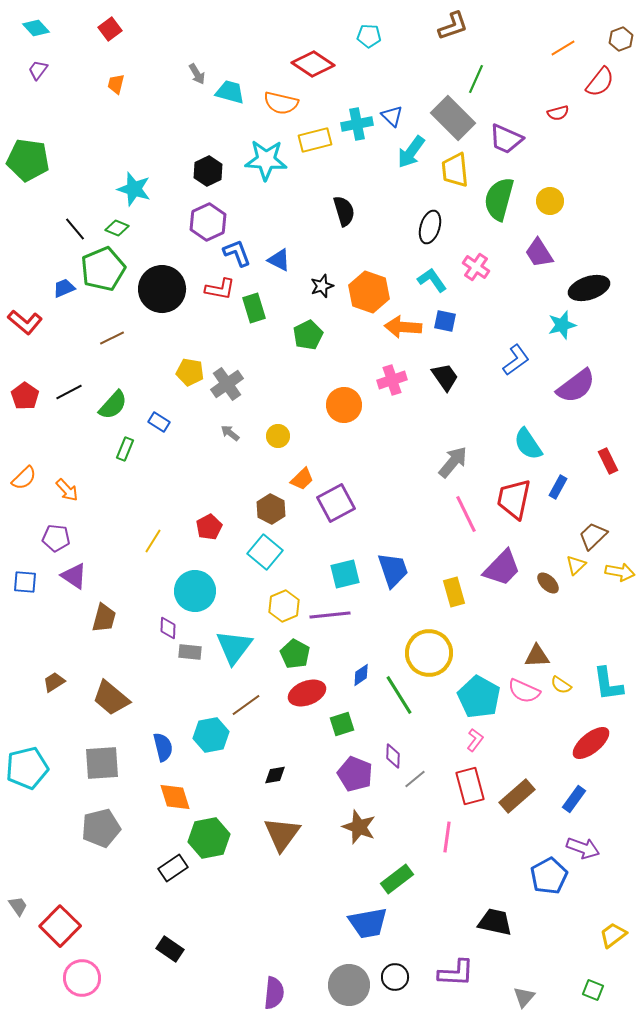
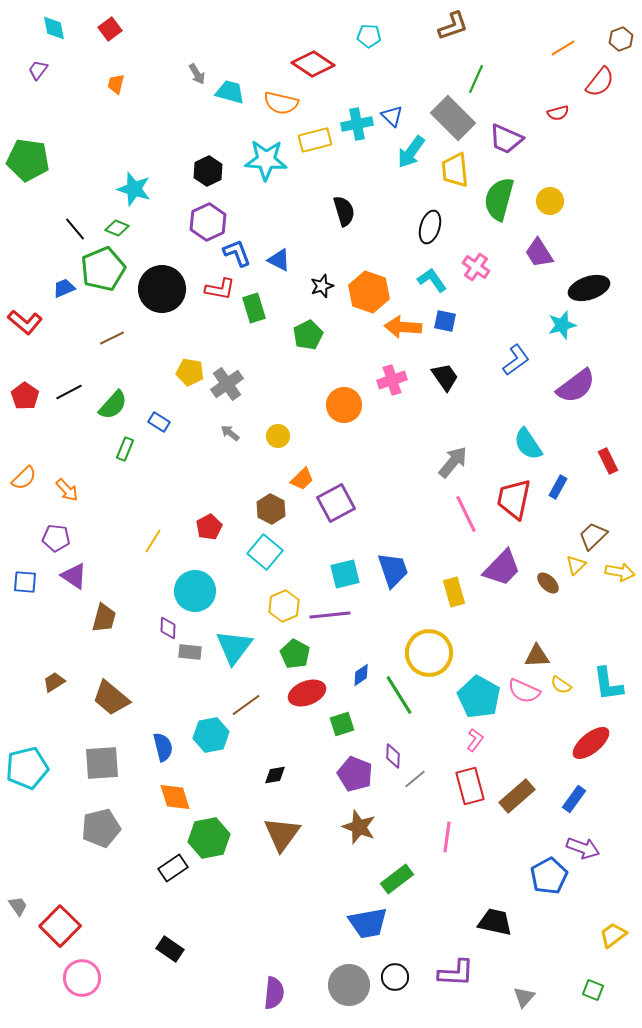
cyan diamond at (36, 28): moved 18 px right; rotated 32 degrees clockwise
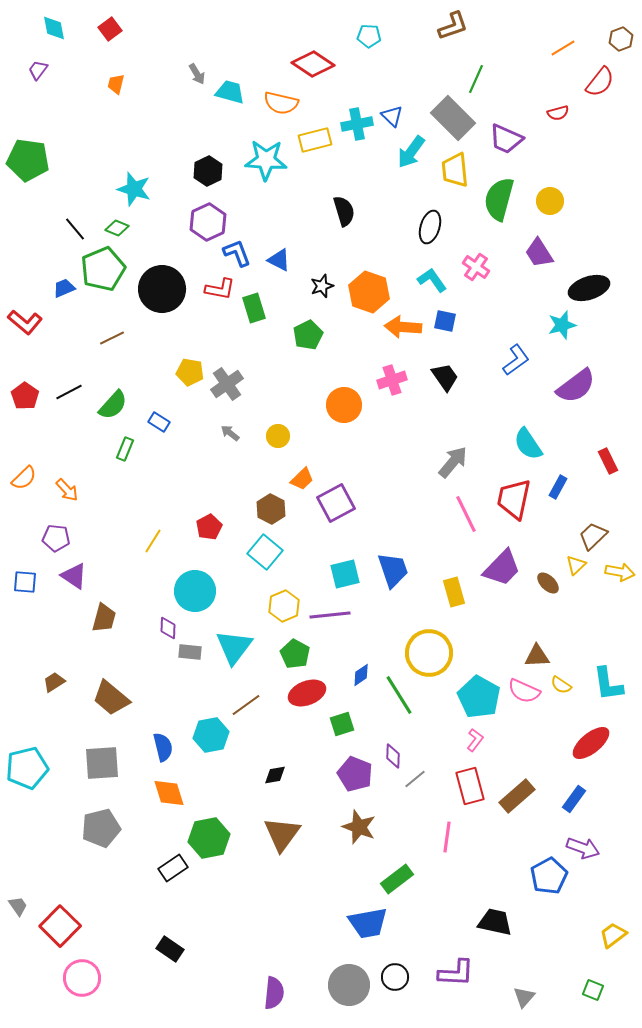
orange diamond at (175, 797): moved 6 px left, 4 px up
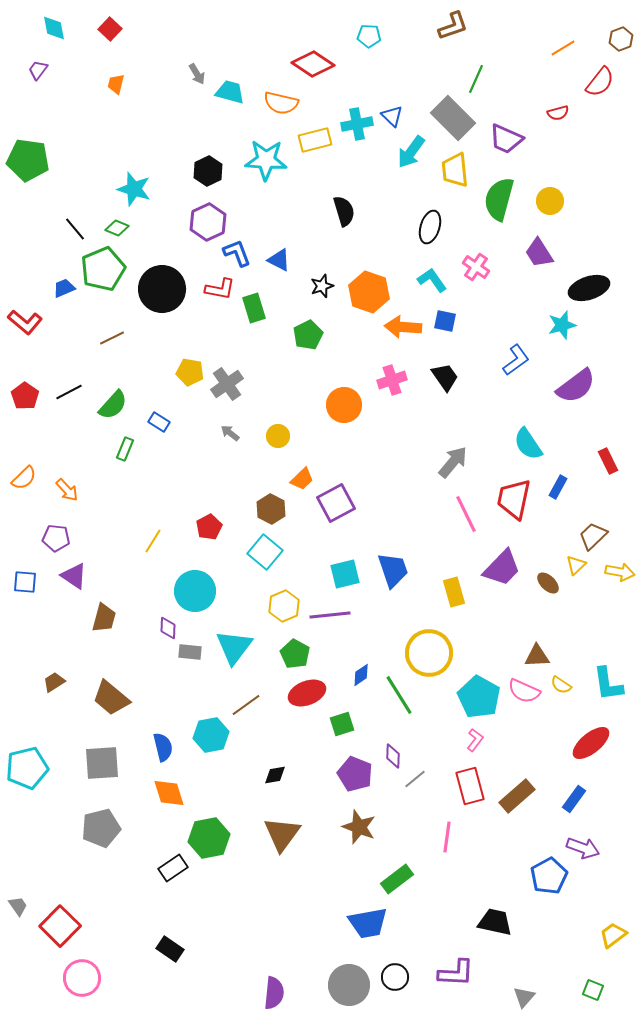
red square at (110, 29): rotated 10 degrees counterclockwise
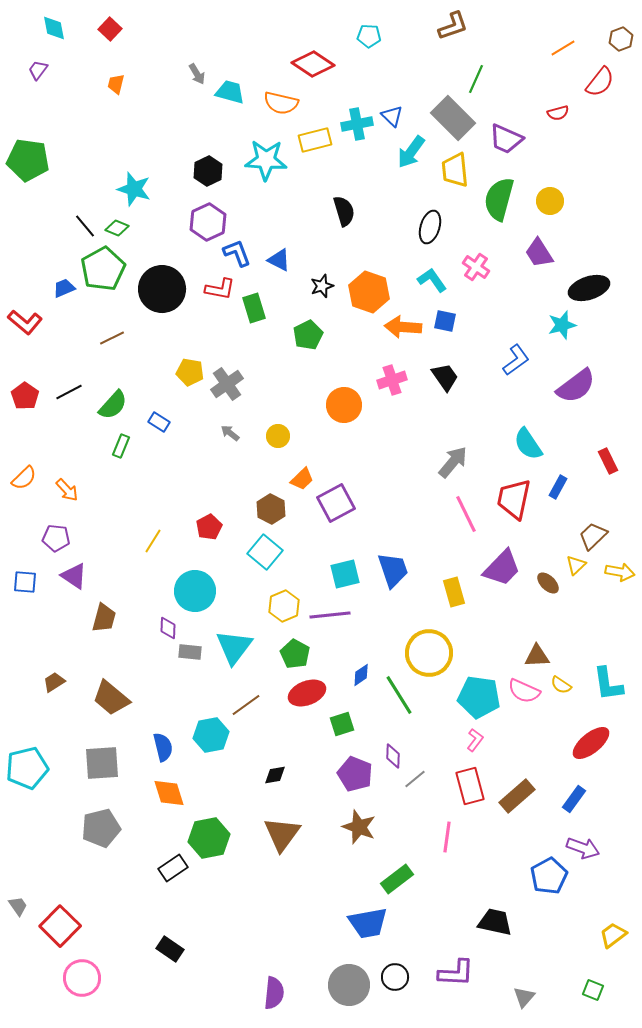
black line at (75, 229): moved 10 px right, 3 px up
green pentagon at (103, 269): rotated 6 degrees counterclockwise
green rectangle at (125, 449): moved 4 px left, 3 px up
cyan pentagon at (479, 697): rotated 21 degrees counterclockwise
